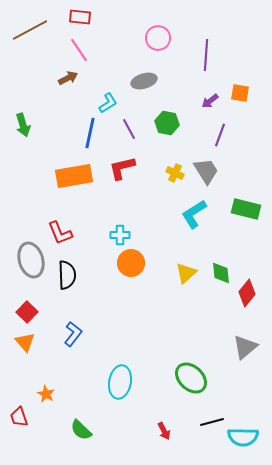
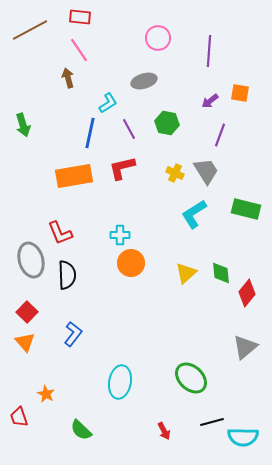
purple line at (206, 55): moved 3 px right, 4 px up
brown arrow at (68, 78): rotated 78 degrees counterclockwise
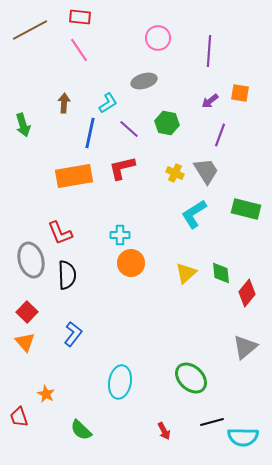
brown arrow at (68, 78): moved 4 px left, 25 px down; rotated 18 degrees clockwise
purple line at (129, 129): rotated 20 degrees counterclockwise
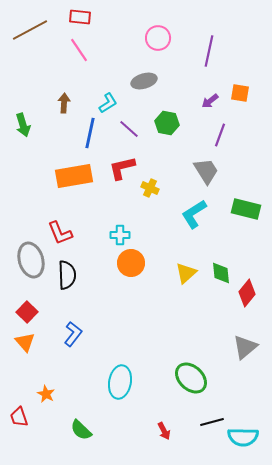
purple line at (209, 51): rotated 8 degrees clockwise
yellow cross at (175, 173): moved 25 px left, 15 px down
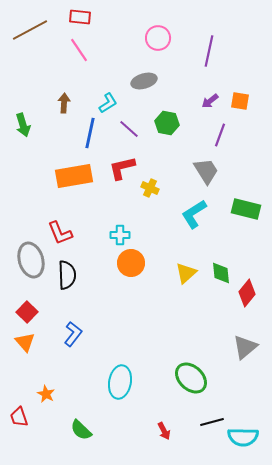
orange square at (240, 93): moved 8 px down
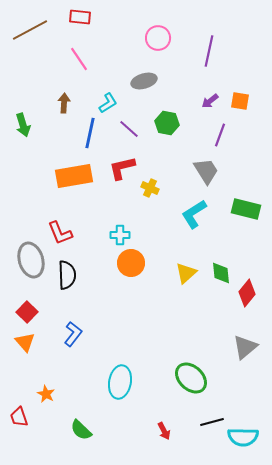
pink line at (79, 50): moved 9 px down
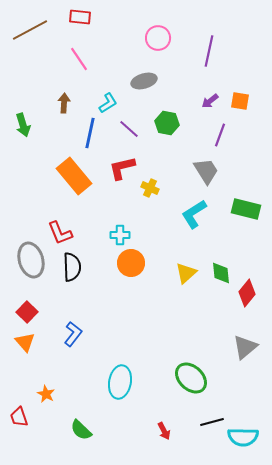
orange rectangle at (74, 176): rotated 60 degrees clockwise
black semicircle at (67, 275): moved 5 px right, 8 px up
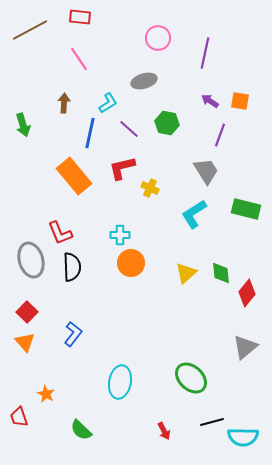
purple line at (209, 51): moved 4 px left, 2 px down
purple arrow at (210, 101): rotated 72 degrees clockwise
